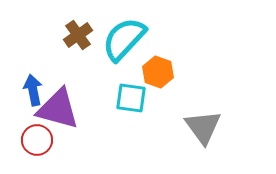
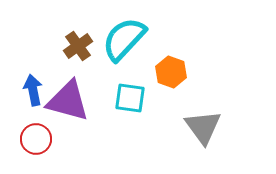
brown cross: moved 11 px down
orange hexagon: moved 13 px right
cyan square: moved 1 px left
purple triangle: moved 10 px right, 8 px up
red circle: moved 1 px left, 1 px up
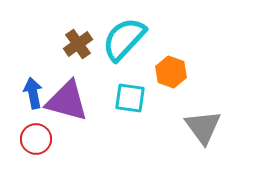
brown cross: moved 2 px up
blue arrow: moved 3 px down
purple triangle: moved 1 px left
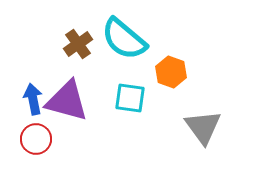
cyan semicircle: rotated 93 degrees counterclockwise
blue arrow: moved 6 px down
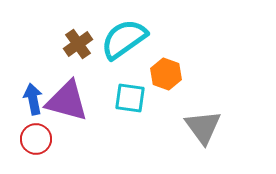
cyan semicircle: rotated 105 degrees clockwise
orange hexagon: moved 5 px left, 2 px down
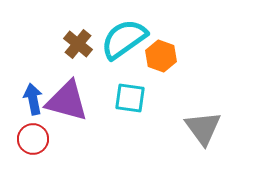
brown cross: rotated 16 degrees counterclockwise
orange hexagon: moved 5 px left, 18 px up
gray triangle: moved 1 px down
red circle: moved 3 px left
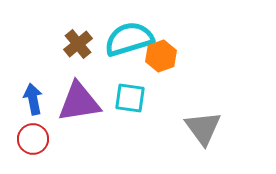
cyan semicircle: moved 5 px right; rotated 18 degrees clockwise
brown cross: rotated 12 degrees clockwise
orange hexagon: rotated 20 degrees clockwise
purple triangle: moved 12 px right, 1 px down; rotated 24 degrees counterclockwise
